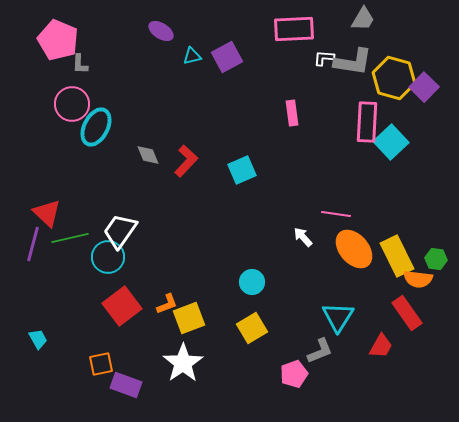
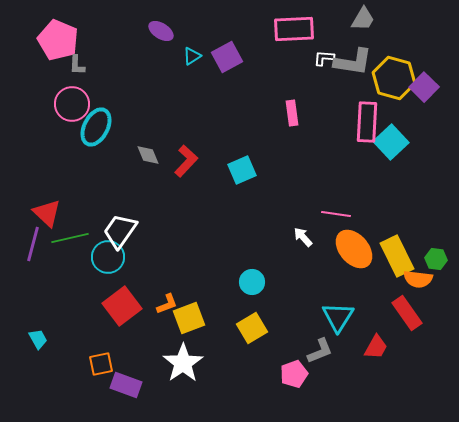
cyan triangle at (192, 56): rotated 18 degrees counterclockwise
gray L-shape at (80, 64): moved 3 px left, 1 px down
red trapezoid at (381, 346): moved 5 px left, 1 px down
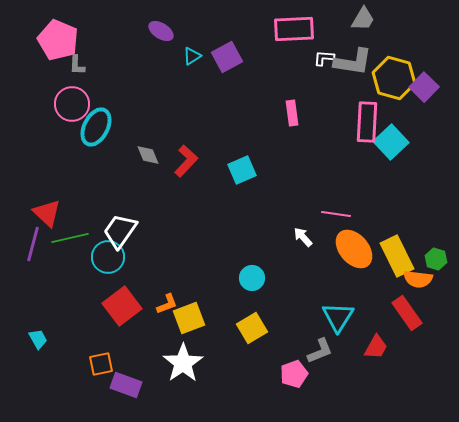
green hexagon at (436, 259): rotated 10 degrees clockwise
cyan circle at (252, 282): moved 4 px up
